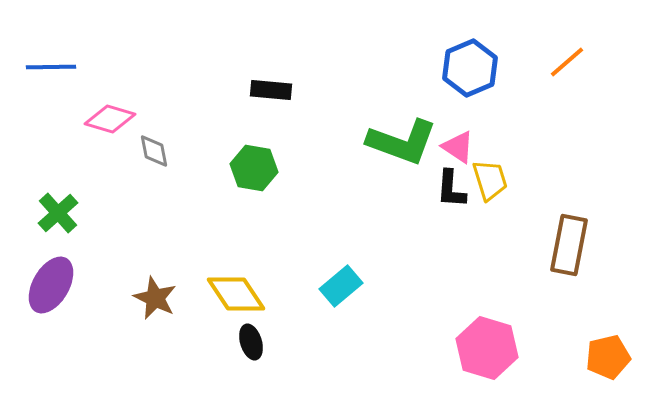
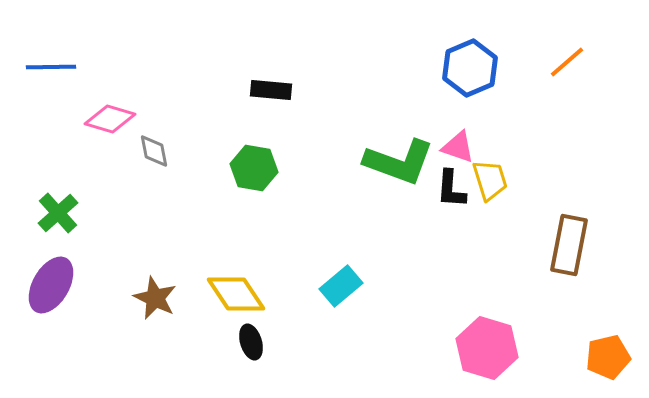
green L-shape: moved 3 px left, 20 px down
pink triangle: rotated 15 degrees counterclockwise
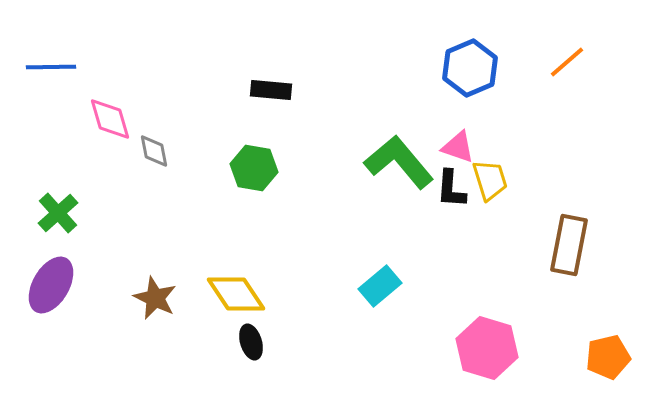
pink diamond: rotated 57 degrees clockwise
green L-shape: rotated 150 degrees counterclockwise
cyan rectangle: moved 39 px right
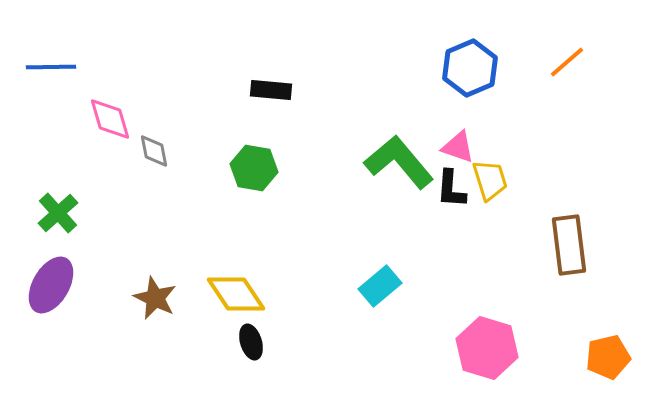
brown rectangle: rotated 18 degrees counterclockwise
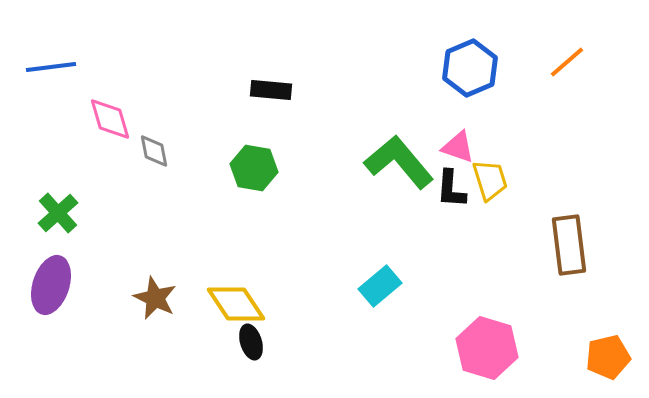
blue line: rotated 6 degrees counterclockwise
purple ellipse: rotated 12 degrees counterclockwise
yellow diamond: moved 10 px down
